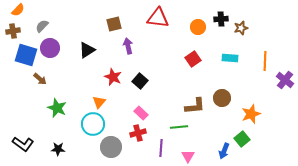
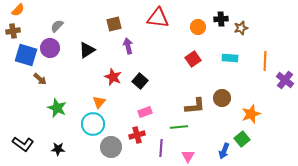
gray semicircle: moved 15 px right
pink rectangle: moved 4 px right, 1 px up; rotated 64 degrees counterclockwise
red cross: moved 1 px left, 2 px down
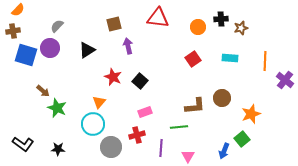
brown arrow: moved 3 px right, 12 px down
